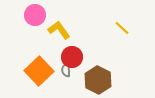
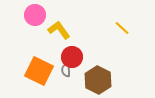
orange square: rotated 20 degrees counterclockwise
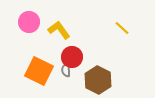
pink circle: moved 6 px left, 7 px down
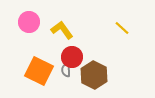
yellow L-shape: moved 3 px right
brown hexagon: moved 4 px left, 5 px up
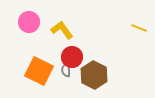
yellow line: moved 17 px right; rotated 21 degrees counterclockwise
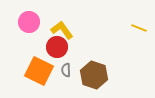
red circle: moved 15 px left, 10 px up
brown hexagon: rotated 8 degrees counterclockwise
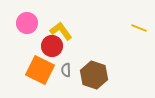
pink circle: moved 2 px left, 1 px down
yellow L-shape: moved 1 px left, 1 px down
red circle: moved 5 px left, 1 px up
orange square: moved 1 px right, 1 px up
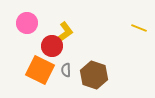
yellow L-shape: moved 3 px right, 2 px down; rotated 90 degrees clockwise
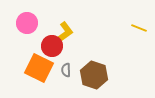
orange square: moved 1 px left, 2 px up
